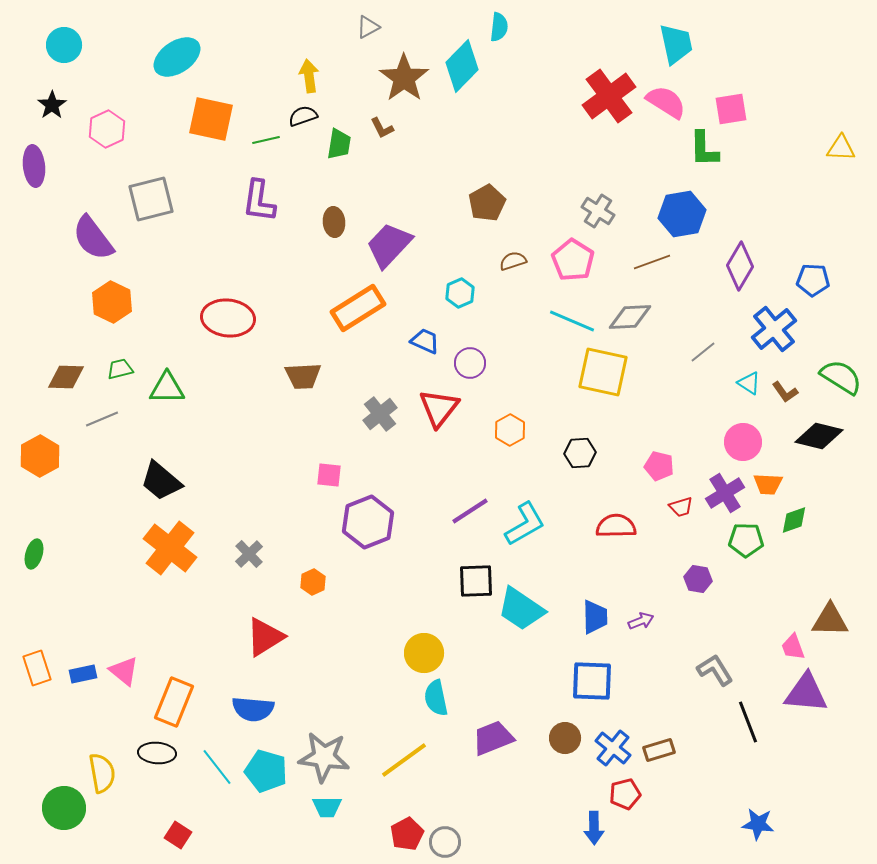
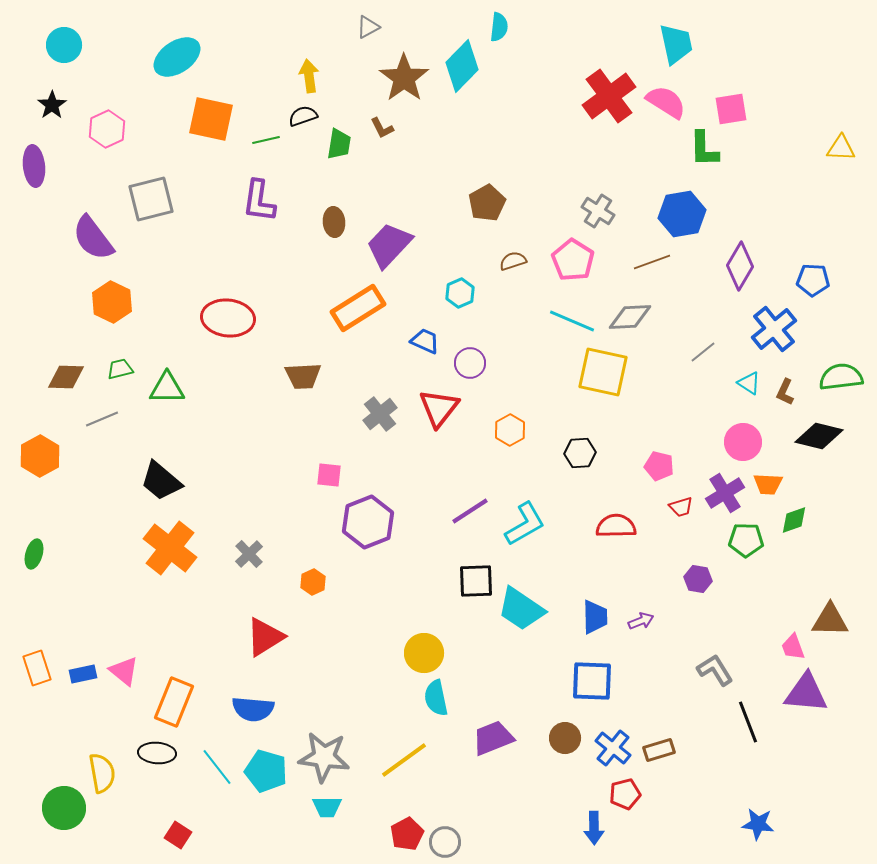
green semicircle at (841, 377): rotated 39 degrees counterclockwise
brown L-shape at (785, 392): rotated 60 degrees clockwise
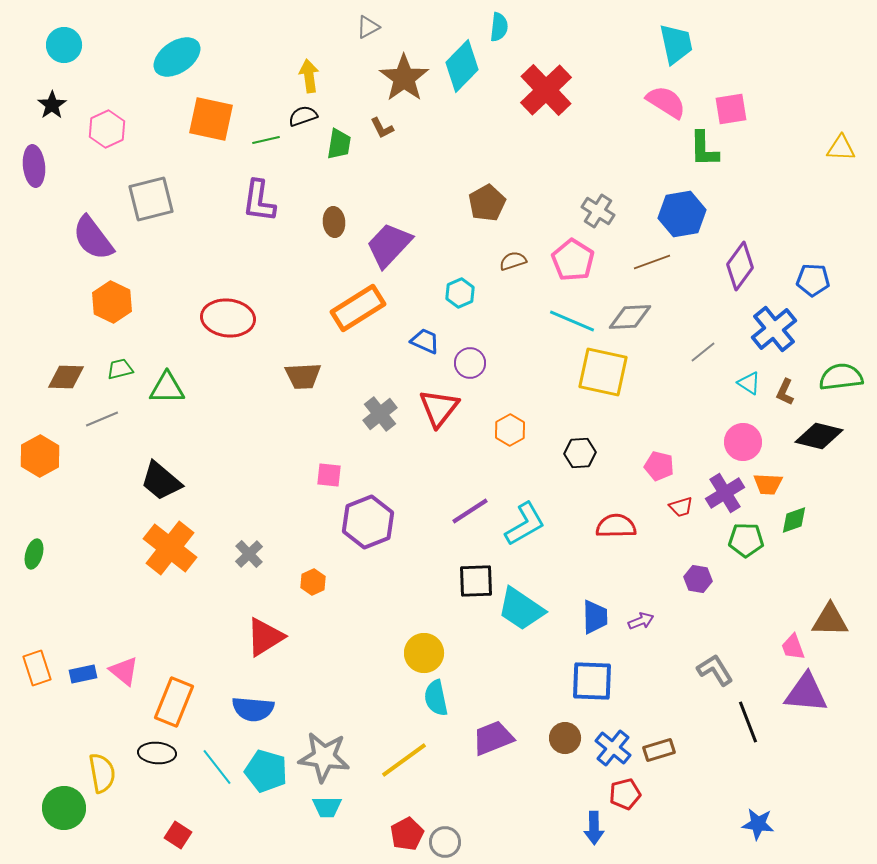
red cross at (609, 96): moved 63 px left, 6 px up; rotated 8 degrees counterclockwise
purple diamond at (740, 266): rotated 6 degrees clockwise
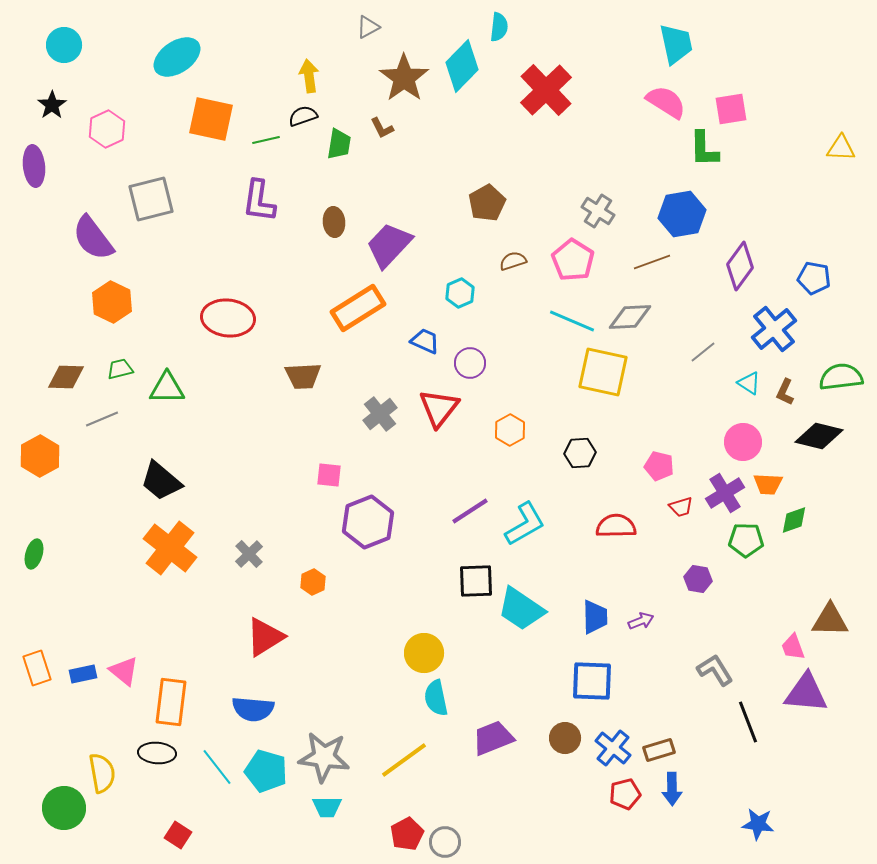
blue pentagon at (813, 280): moved 1 px right, 2 px up; rotated 8 degrees clockwise
orange rectangle at (174, 702): moved 3 px left; rotated 15 degrees counterclockwise
blue arrow at (594, 828): moved 78 px right, 39 px up
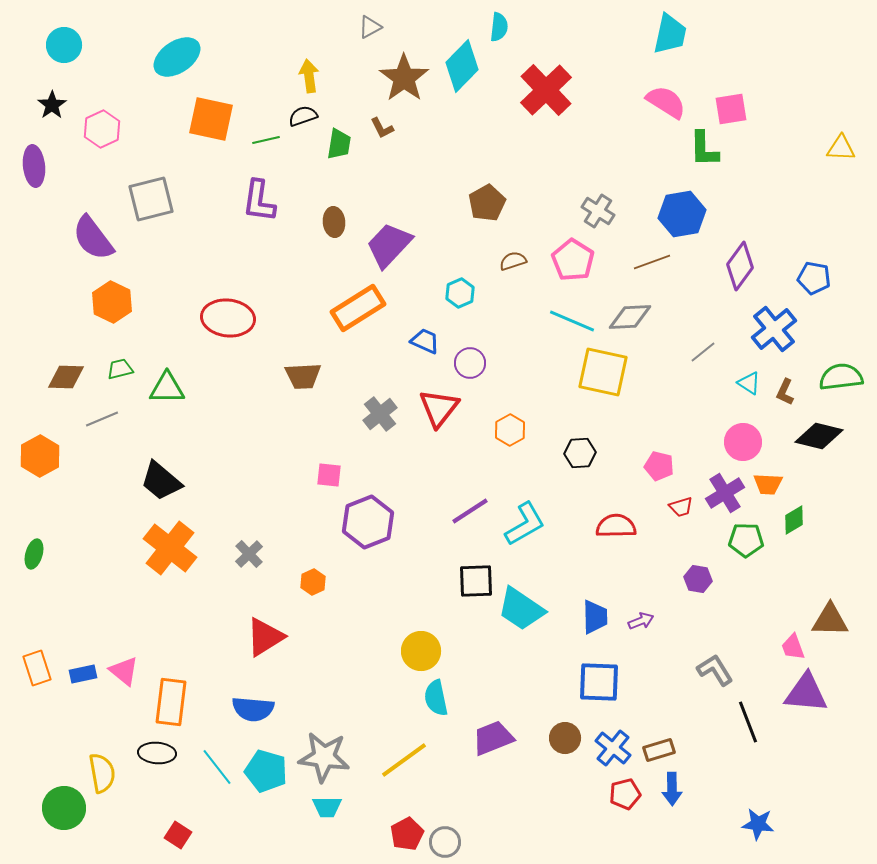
gray triangle at (368, 27): moved 2 px right
cyan trapezoid at (676, 44): moved 6 px left, 10 px up; rotated 24 degrees clockwise
pink hexagon at (107, 129): moved 5 px left
green diamond at (794, 520): rotated 12 degrees counterclockwise
yellow circle at (424, 653): moved 3 px left, 2 px up
blue square at (592, 681): moved 7 px right, 1 px down
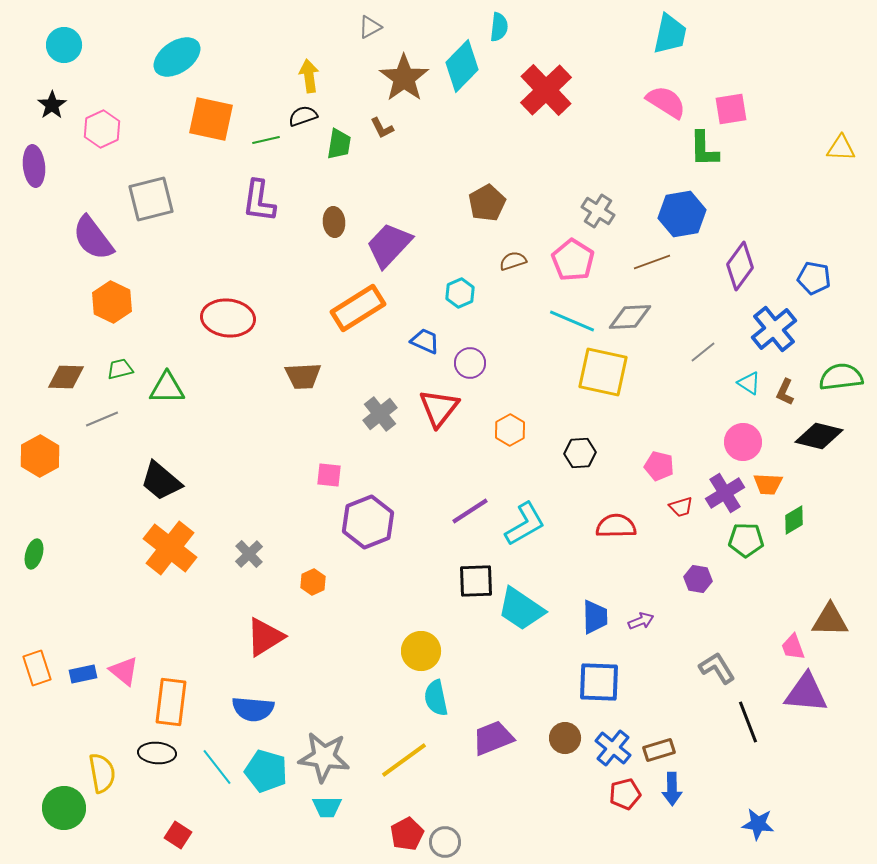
gray L-shape at (715, 670): moved 2 px right, 2 px up
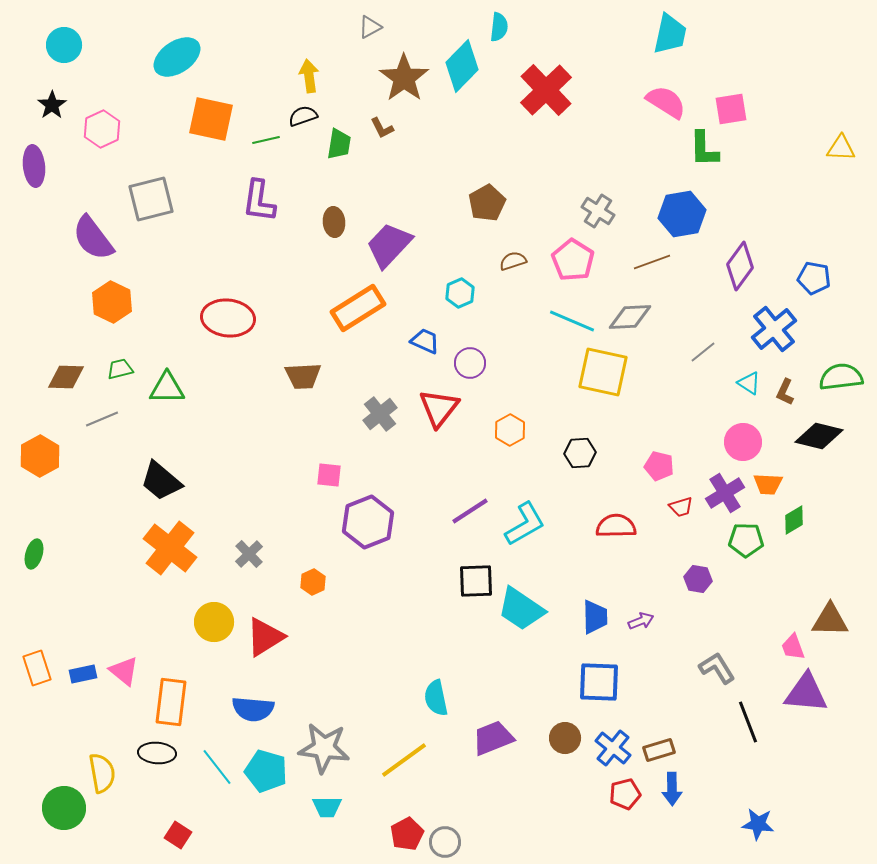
yellow circle at (421, 651): moved 207 px left, 29 px up
gray star at (324, 757): moved 9 px up
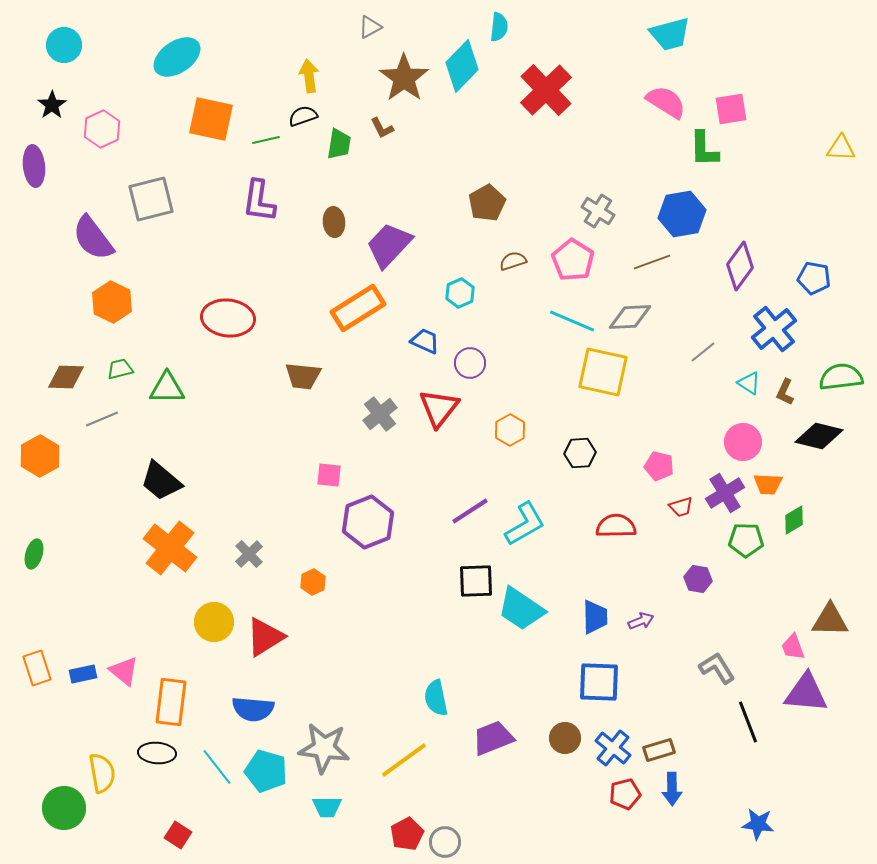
cyan trapezoid at (670, 34): rotated 63 degrees clockwise
brown trapezoid at (303, 376): rotated 9 degrees clockwise
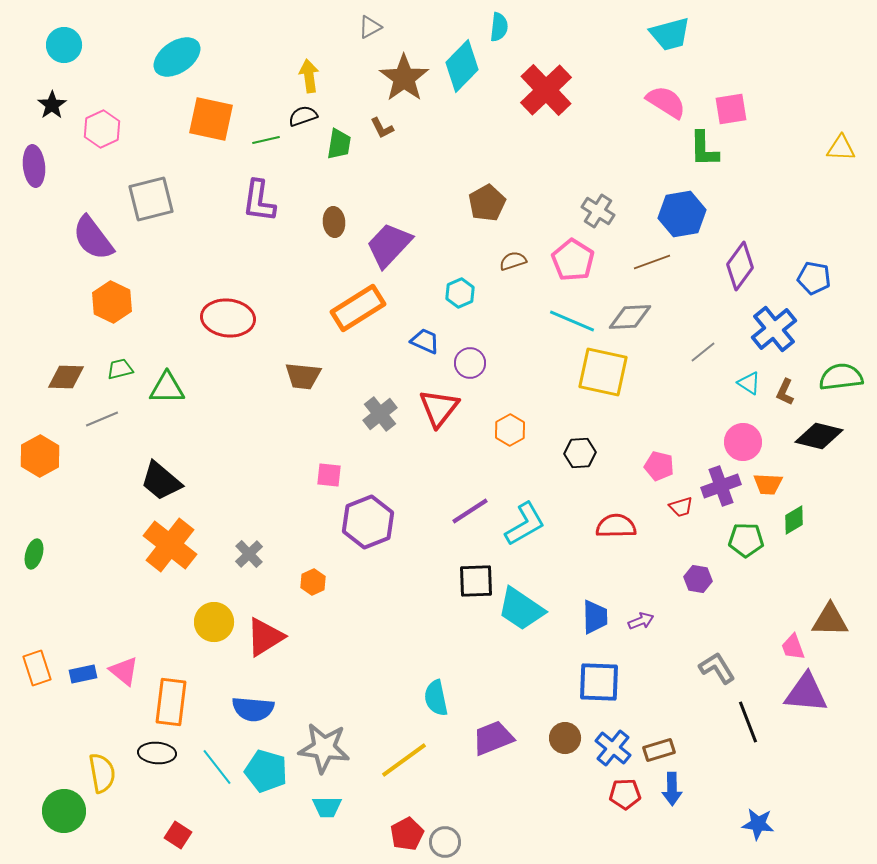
purple cross at (725, 493): moved 4 px left, 7 px up; rotated 12 degrees clockwise
orange cross at (170, 548): moved 3 px up
red pentagon at (625, 794): rotated 12 degrees clockwise
green circle at (64, 808): moved 3 px down
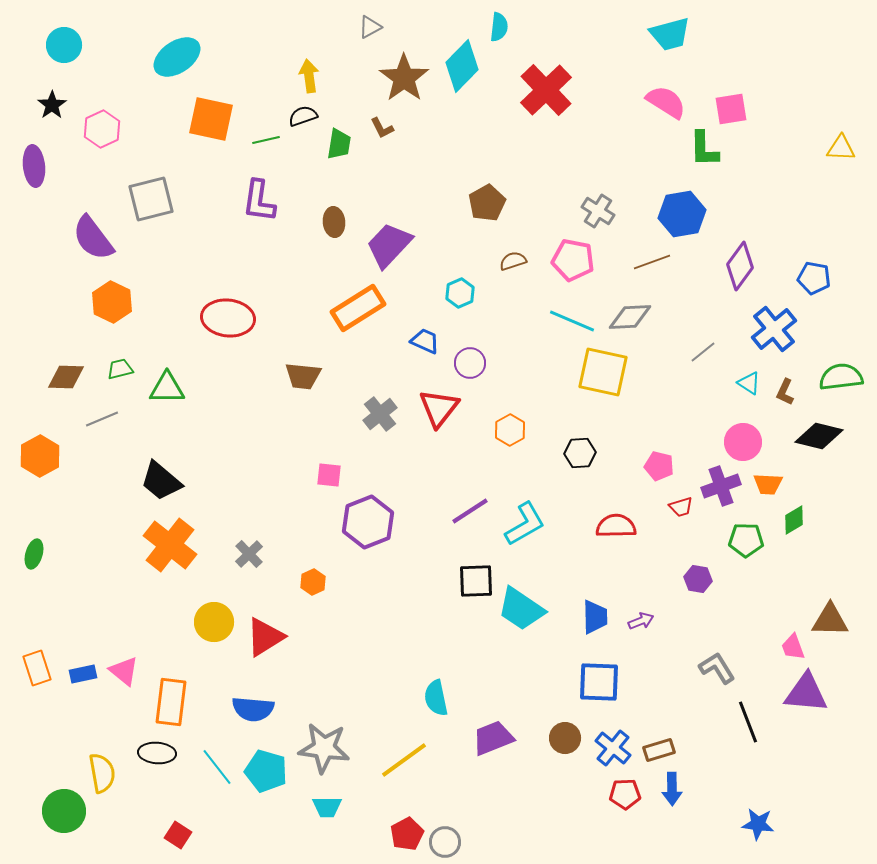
pink pentagon at (573, 260): rotated 21 degrees counterclockwise
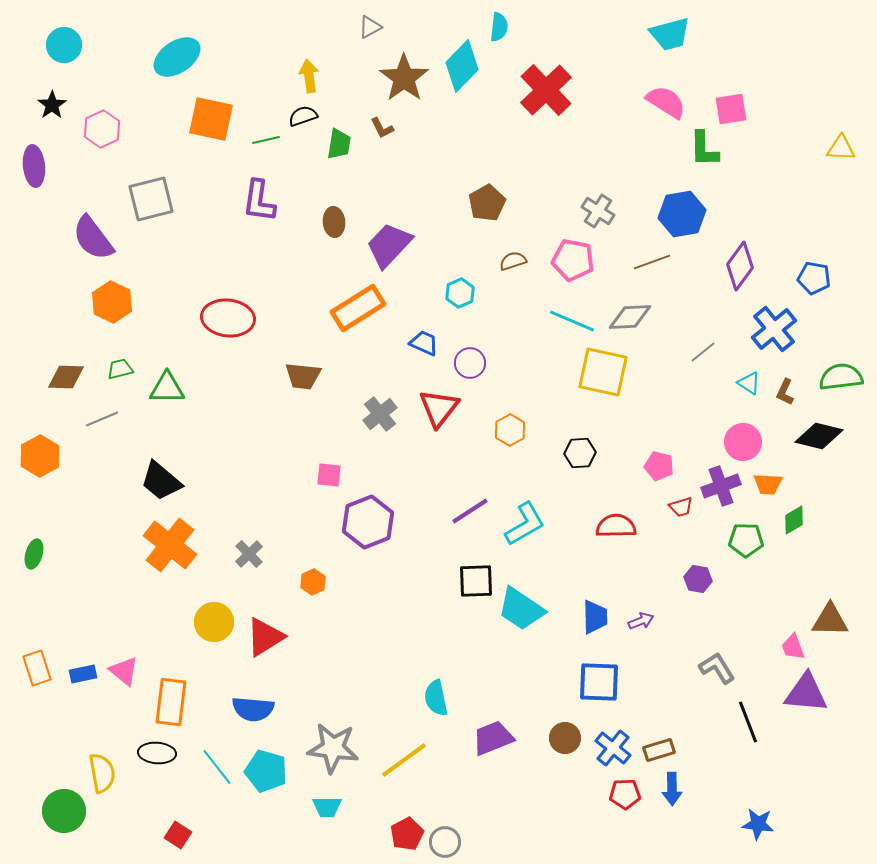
blue trapezoid at (425, 341): moved 1 px left, 2 px down
gray star at (324, 748): moved 9 px right
